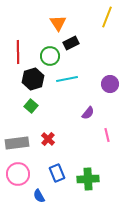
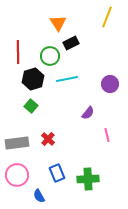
pink circle: moved 1 px left, 1 px down
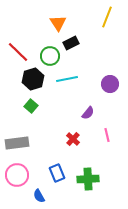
red line: rotated 45 degrees counterclockwise
red cross: moved 25 px right
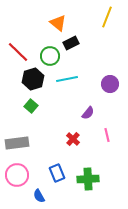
orange triangle: rotated 18 degrees counterclockwise
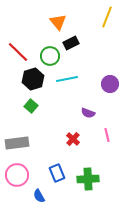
orange triangle: moved 1 px up; rotated 12 degrees clockwise
purple semicircle: rotated 72 degrees clockwise
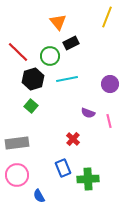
pink line: moved 2 px right, 14 px up
blue rectangle: moved 6 px right, 5 px up
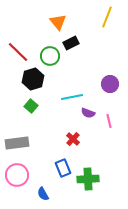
cyan line: moved 5 px right, 18 px down
blue semicircle: moved 4 px right, 2 px up
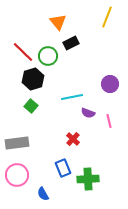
red line: moved 5 px right
green circle: moved 2 px left
